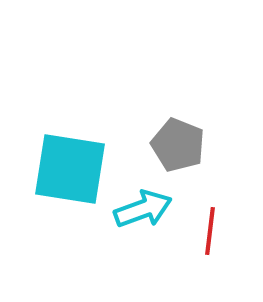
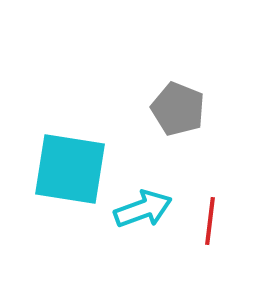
gray pentagon: moved 36 px up
red line: moved 10 px up
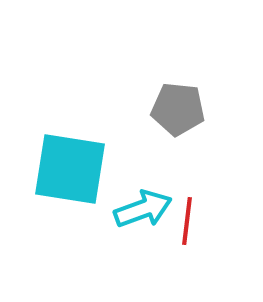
gray pentagon: rotated 16 degrees counterclockwise
red line: moved 23 px left
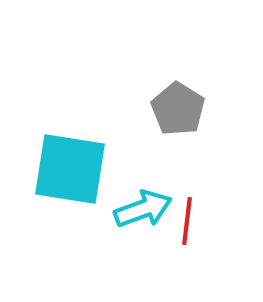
gray pentagon: rotated 26 degrees clockwise
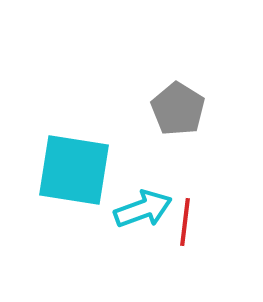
cyan square: moved 4 px right, 1 px down
red line: moved 2 px left, 1 px down
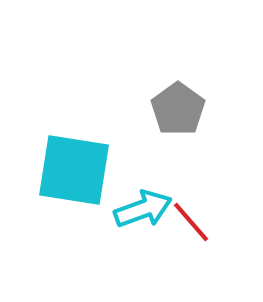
gray pentagon: rotated 4 degrees clockwise
red line: moved 6 px right; rotated 48 degrees counterclockwise
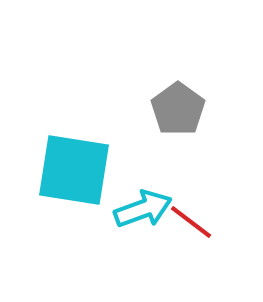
red line: rotated 12 degrees counterclockwise
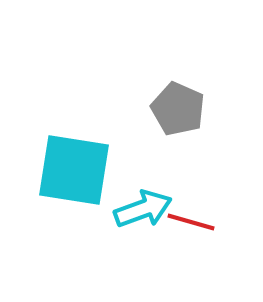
gray pentagon: rotated 12 degrees counterclockwise
red line: rotated 21 degrees counterclockwise
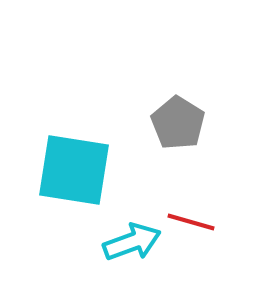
gray pentagon: moved 14 px down; rotated 8 degrees clockwise
cyan arrow: moved 11 px left, 33 px down
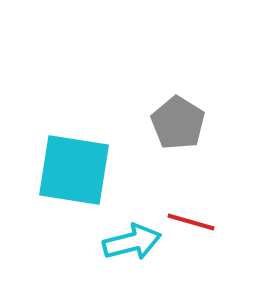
cyan arrow: rotated 6 degrees clockwise
